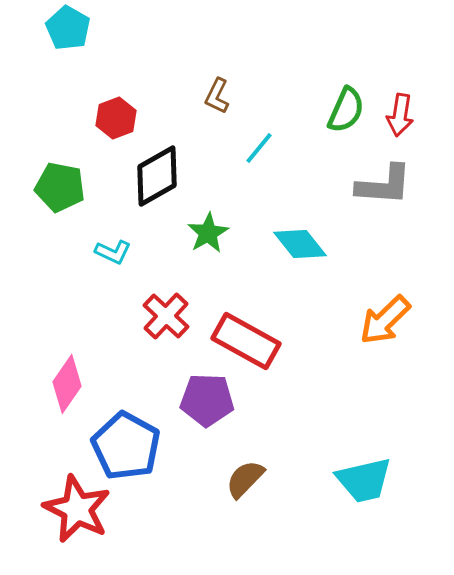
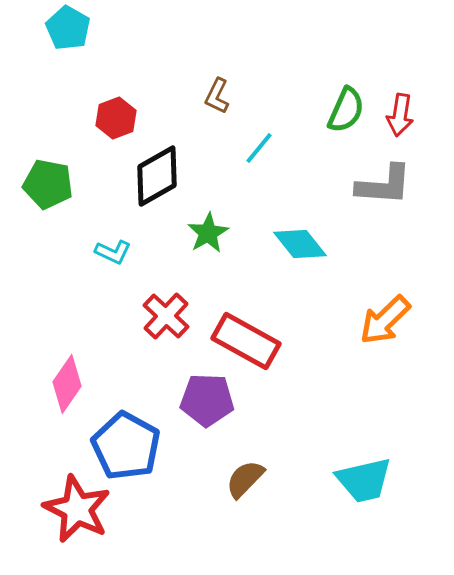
green pentagon: moved 12 px left, 3 px up
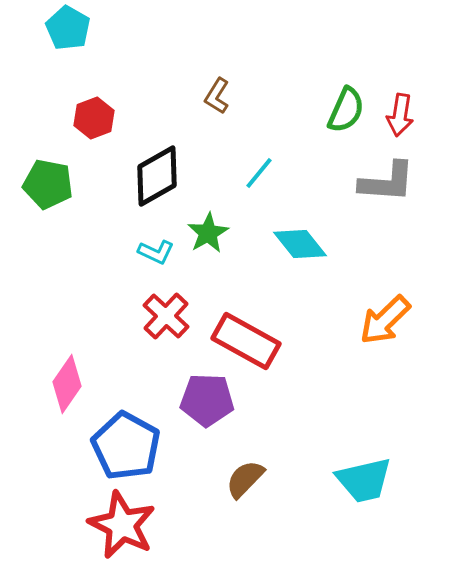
brown L-shape: rotated 6 degrees clockwise
red hexagon: moved 22 px left
cyan line: moved 25 px down
gray L-shape: moved 3 px right, 3 px up
cyan L-shape: moved 43 px right
red star: moved 45 px right, 16 px down
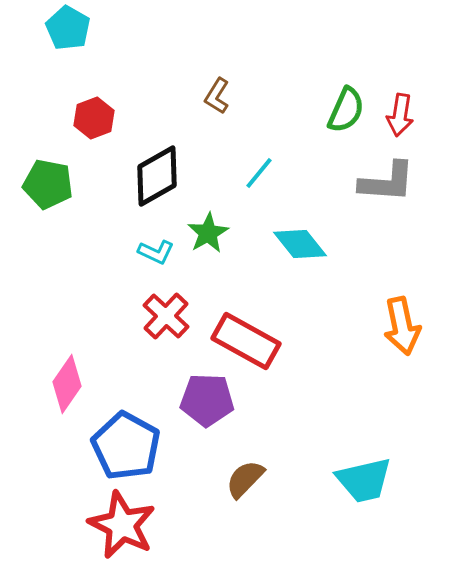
orange arrow: moved 17 px right, 6 px down; rotated 58 degrees counterclockwise
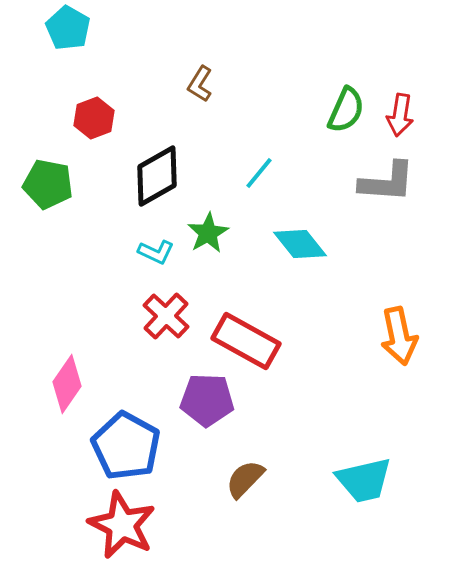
brown L-shape: moved 17 px left, 12 px up
orange arrow: moved 3 px left, 10 px down
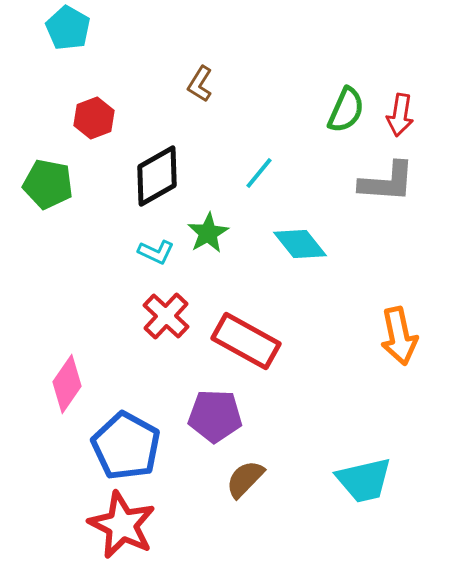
purple pentagon: moved 8 px right, 16 px down
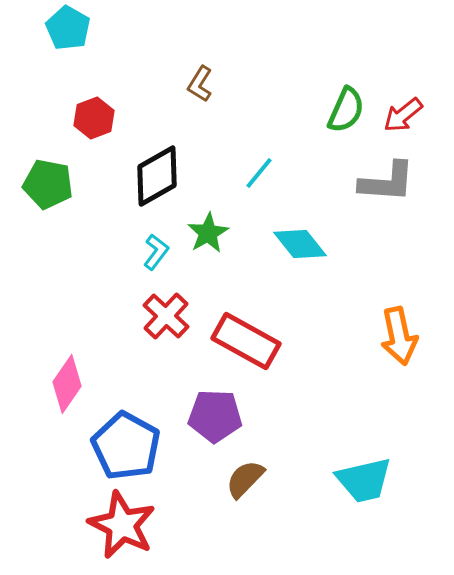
red arrow: moved 3 px right; rotated 42 degrees clockwise
cyan L-shape: rotated 78 degrees counterclockwise
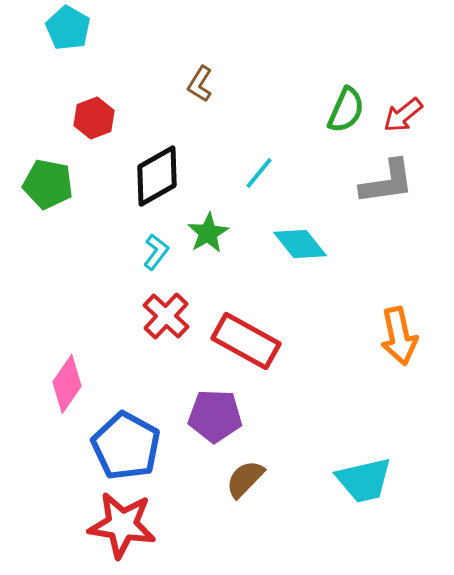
gray L-shape: rotated 12 degrees counterclockwise
red star: rotated 18 degrees counterclockwise
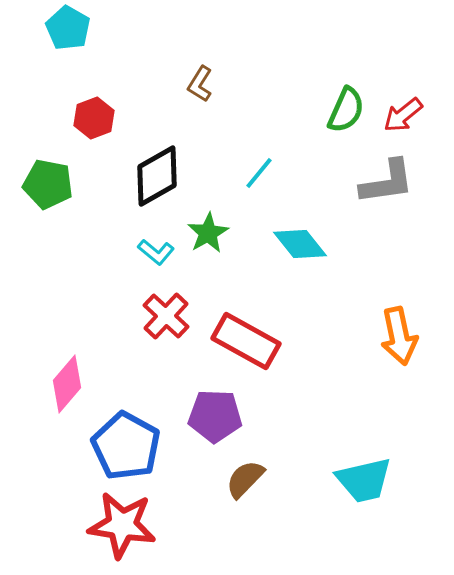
cyan L-shape: rotated 93 degrees clockwise
pink diamond: rotated 6 degrees clockwise
